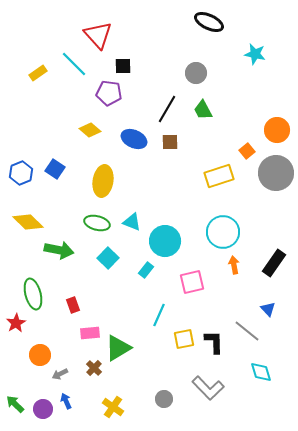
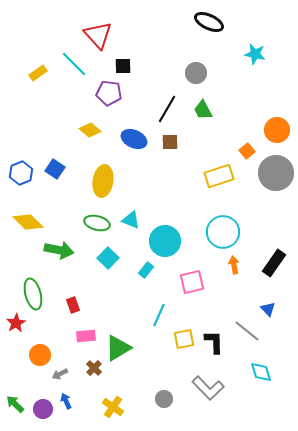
cyan triangle at (132, 222): moved 1 px left, 2 px up
pink rectangle at (90, 333): moved 4 px left, 3 px down
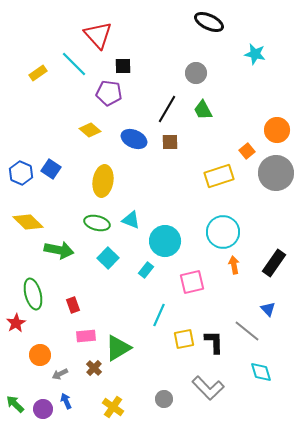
blue square at (55, 169): moved 4 px left
blue hexagon at (21, 173): rotated 15 degrees counterclockwise
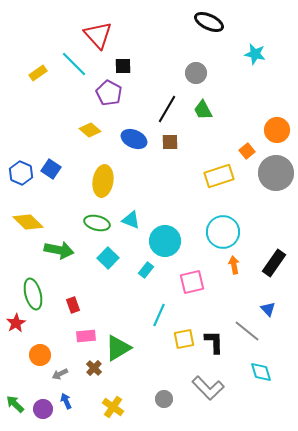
purple pentagon at (109, 93): rotated 20 degrees clockwise
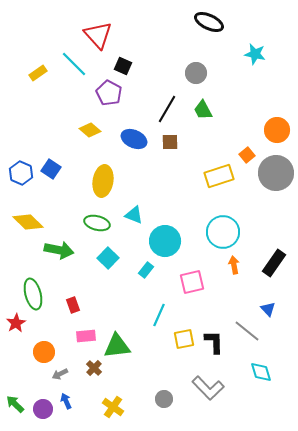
black square at (123, 66): rotated 24 degrees clockwise
orange square at (247, 151): moved 4 px down
cyan triangle at (131, 220): moved 3 px right, 5 px up
green triangle at (118, 348): moved 1 px left, 2 px up; rotated 24 degrees clockwise
orange circle at (40, 355): moved 4 px right, 3 px up
